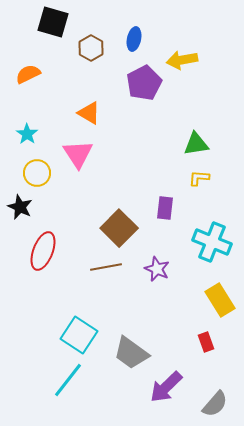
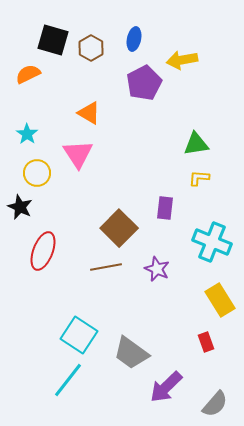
black square: moved 18 px down
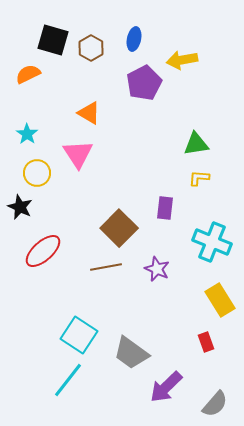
red ellipse: rotated 27 degrees clockwise
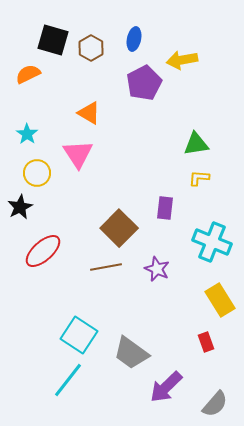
black star: rotated 20 degrees clockwise
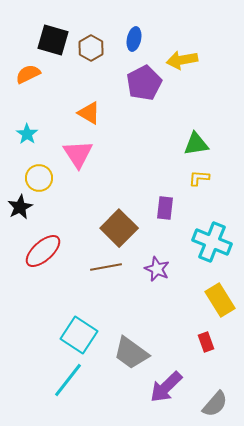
yellow circle: moved 2 px right, 5 px down
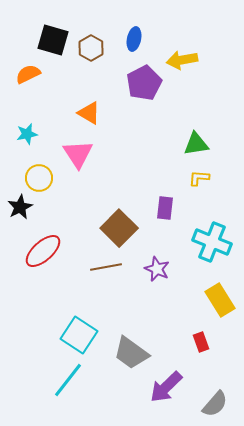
cyan star: rotated 25 degrees clockwise
red rectangle: moved 5 px left
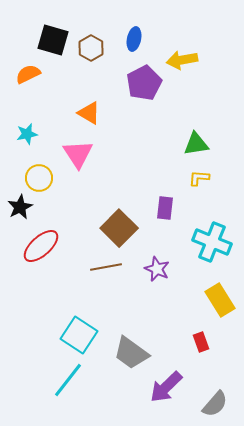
red ellipse: moved 2 px left, 5 px up
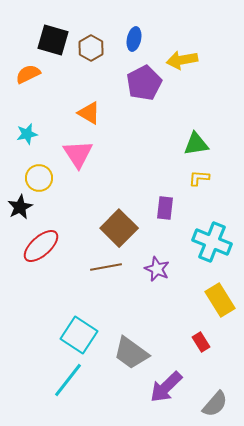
red rectangle: rotated 12 degrees counterclockwise
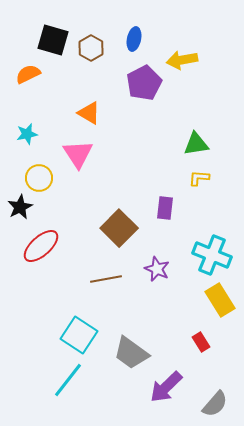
cyan cross: moved 13 px down
brown line: moved 12 px down
